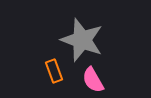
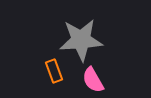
gray star: moved 1 px left; rotated 24 degrees counterclockwise
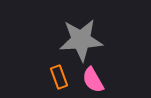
orange rectangle: moved 5 px right, 6 px down
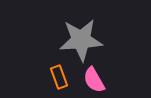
pink semicircle: moved 1 px right
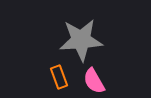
pink semicircle: moved 1 px down
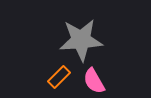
orange rectangle: rotated 65 degrees clockwise
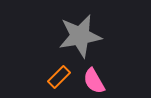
gray star: moved 1 px left, 4 px up; rotated 6 degrees counterclockwise
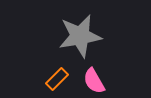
orange rectangle: moved 2 px left, 2 px down
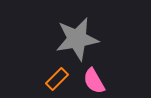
gray star: moved 3 px left, 3 px down
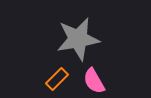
gray star: moved 1 px right
